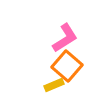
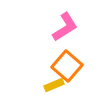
pink L-shape: moved 11 px up
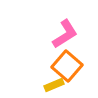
pink L-shape: moved 7 px down
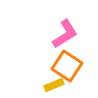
orange square: rotated 8 degrees counterclockwise
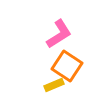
pink L-shape: moved 6 px left
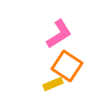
yellow rectangle: moved 1 px left, 1 px up
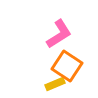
yellow rectangle: moved 2 px right
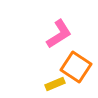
orange square: moved 9 px right, 1 px down
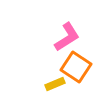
pink L-shape: moved 8 px right, 3 px down
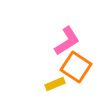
pink L-shape: moved 4 px down
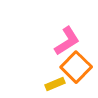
orange square: rotated 12 degrees clockwise
